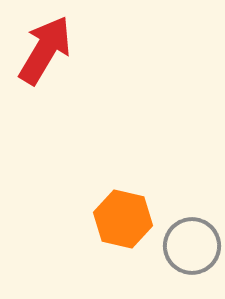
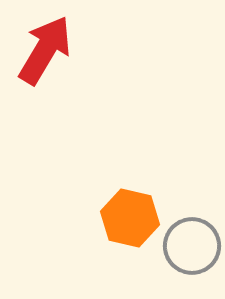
orange hexagon: moved 7 px right, 1 px up
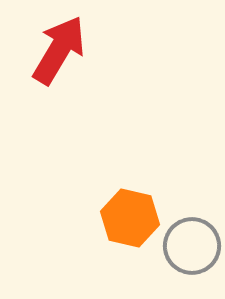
red arrow: moved 14 px right
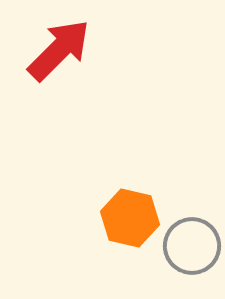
red arrow: rotated 14 degrees clockwise
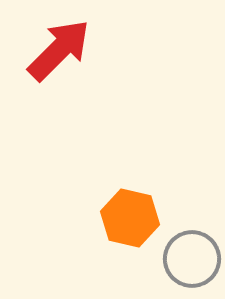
gray circle: moved 13 px down
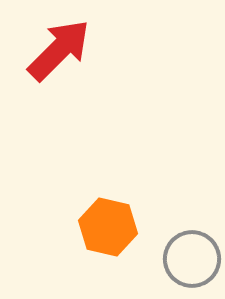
orange hexagon: moved 22 px left, 9 px down
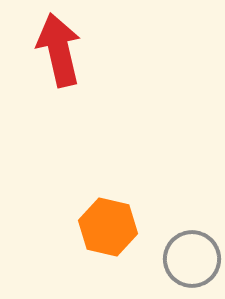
red arrow: rotated 58 degrees counterclockwise
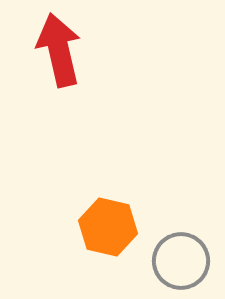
gray circle: moved 11 px left, 2 px down
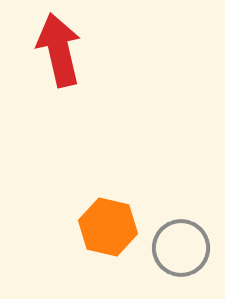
gray circle: moved 13 px up
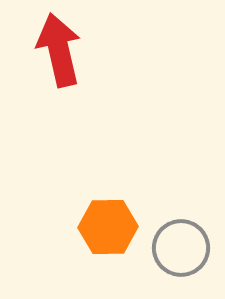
orange hexagon: rotated 14 degrees counterclockwise
